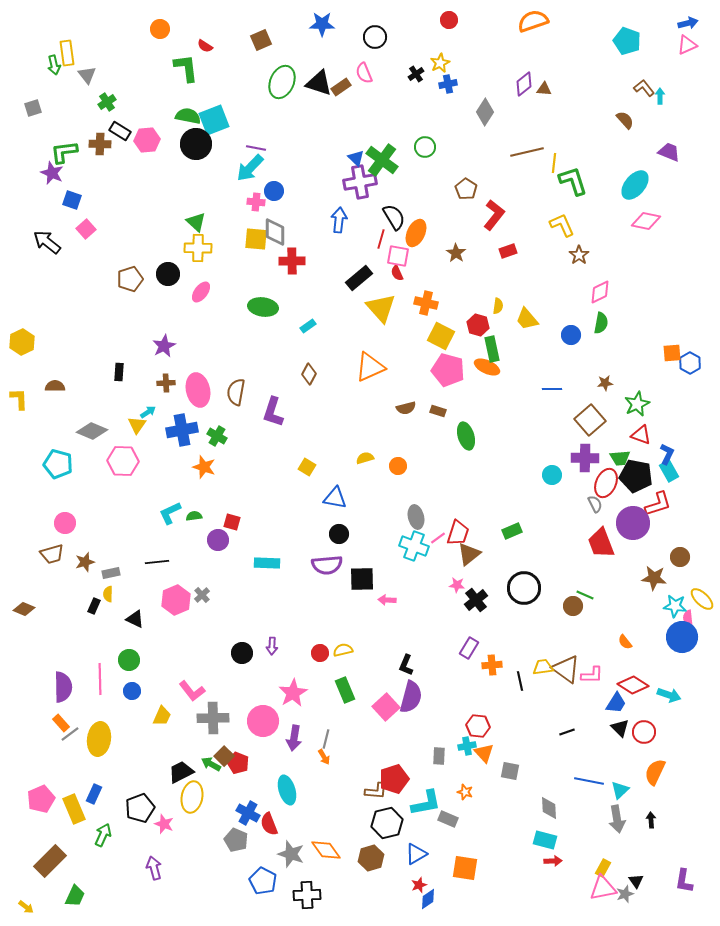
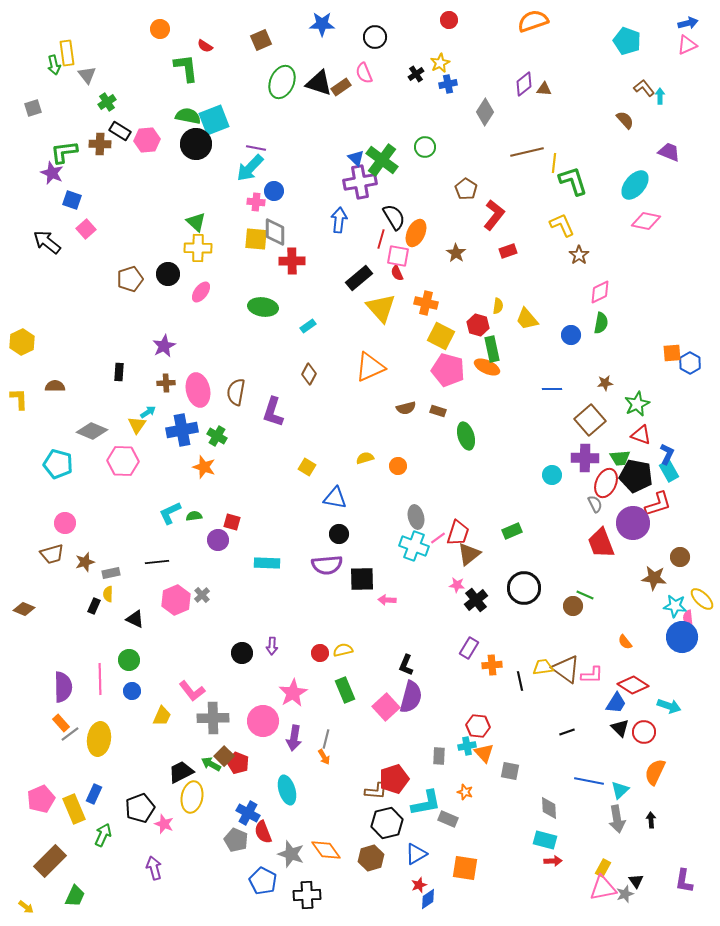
cyan arrow at (669, 695): moved 11 px down
red semicircle at (269, 824): moved 6 px left, 8 px down
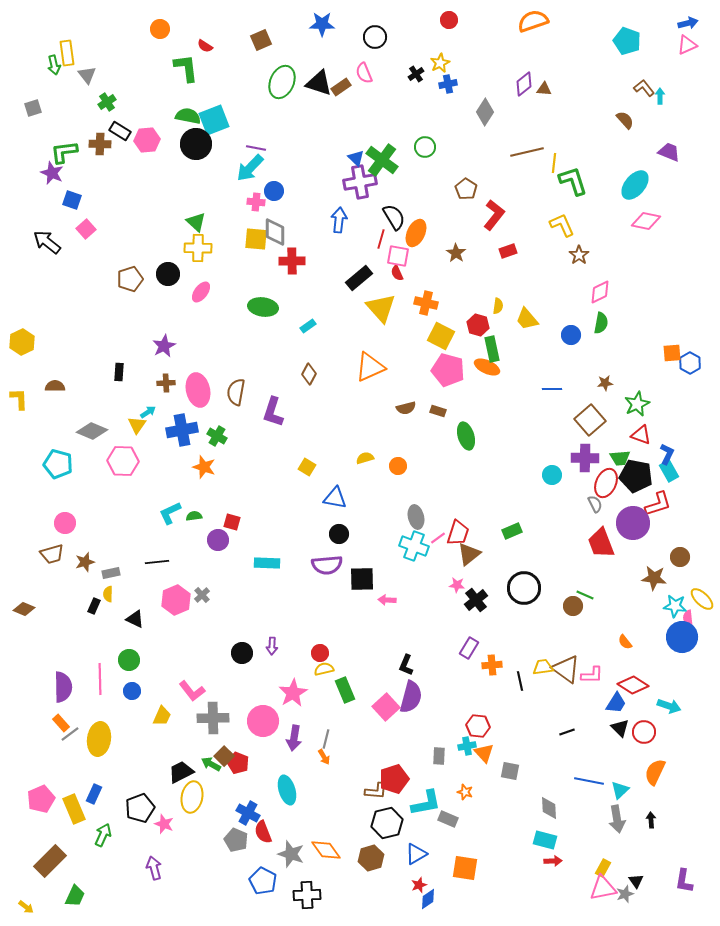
yellow semicircle at (343, 650): moved 19 px left, 19 px down
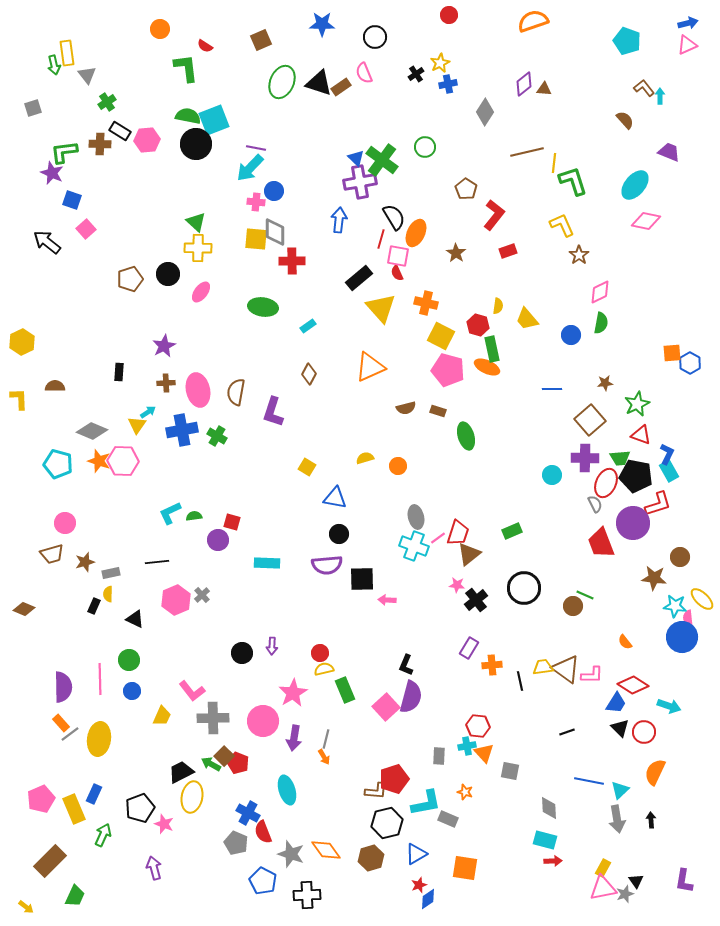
red circle at (449, 20): moved 5 px up
orange star at (204, 467): moved 105 px left, 6 px up
gray pentagon at (236, 840): moved 3 px down
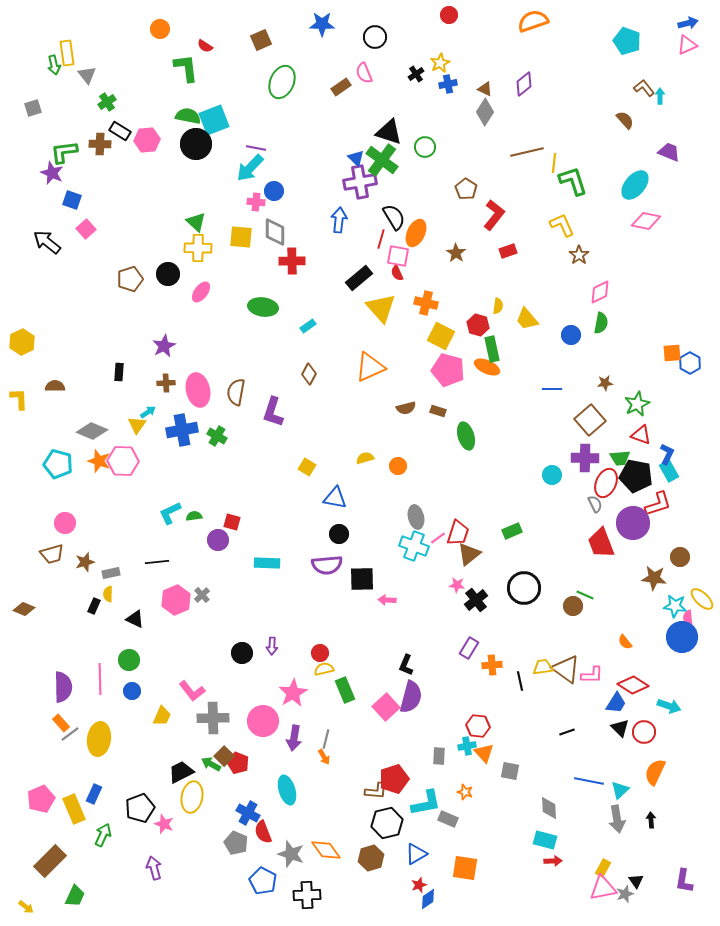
black triangle at (319, 83): moved 70 px right, 49 px down
brown triangle at (544, 89): moved 59 px left; rotated 21 degrees clockwise
yellow square at (256, 239): moved 15 px left, 2 px up
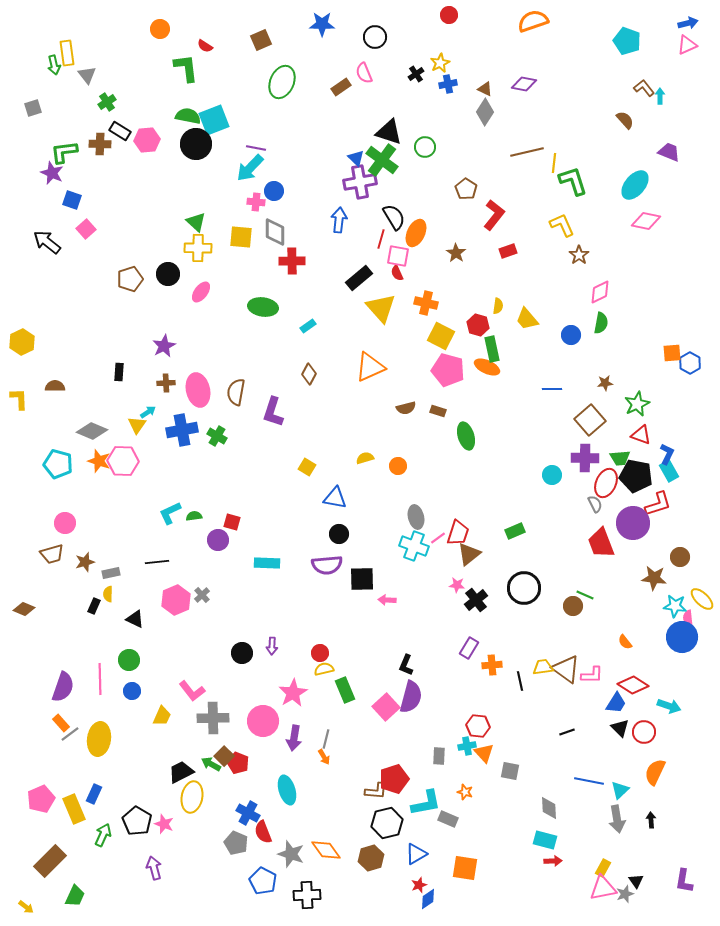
purple diamond at (524, 84): rotated 50 degrees clockwise
green rectangle at (512, 531): moved 3 px right
purple semicircle at (63, 687): rotated 20 degrees clockwise
black pentagon at (140, 808): moved 3 px left, 13 px down; rotated 20 degrees counterclockwise
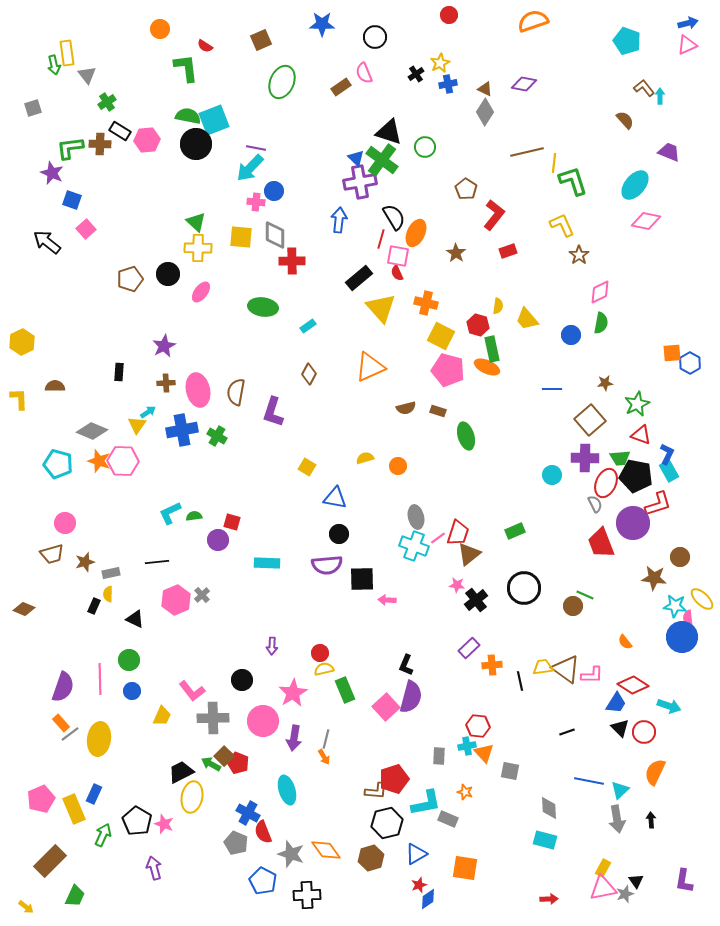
green L-shape at (64, 152): moved 6 px right, 4 px up
gray diamond at (275, 232): moved 3 px down
purple rectangle at (469, 648): rotated 15 degrees clockwise
black circle at (242, 653): moved 27 px down
red arrow at (553, 861): moved 4 px left, 38 px down
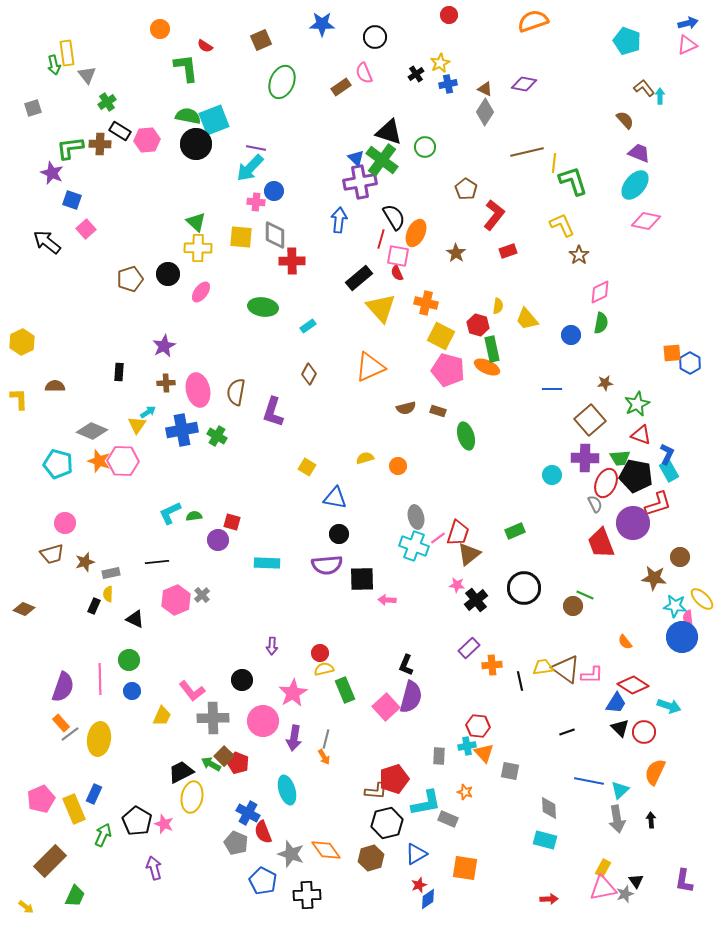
purple trapezoid at (669, 152): moved 30 px left, 1 px down
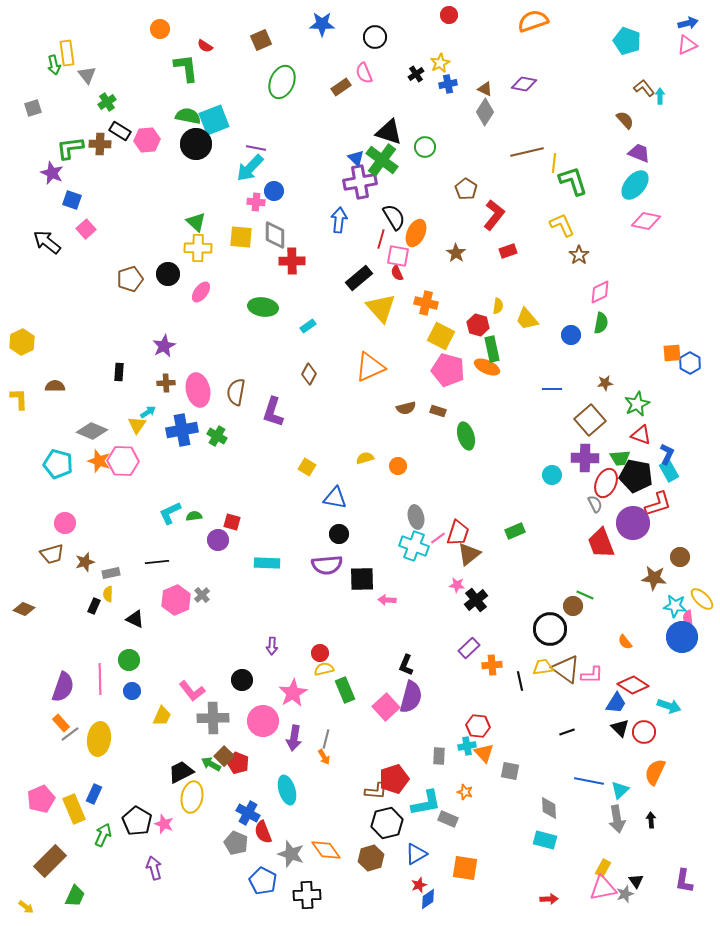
black circle at (524, 588): moved 26 px right, 41 px down
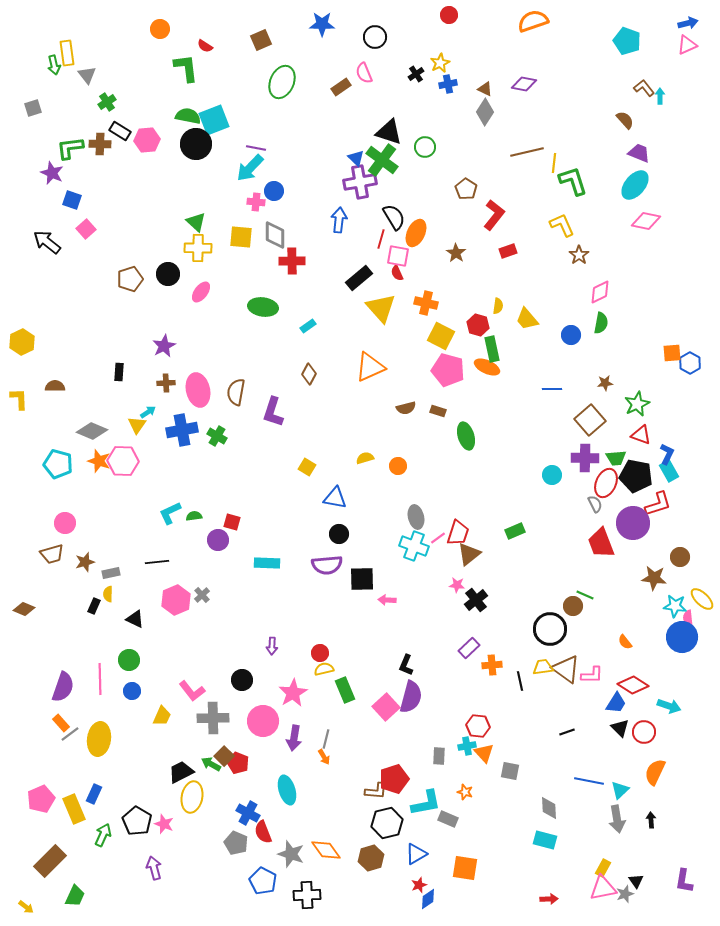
green trapezoid at (620, 458): moved 4 px left
